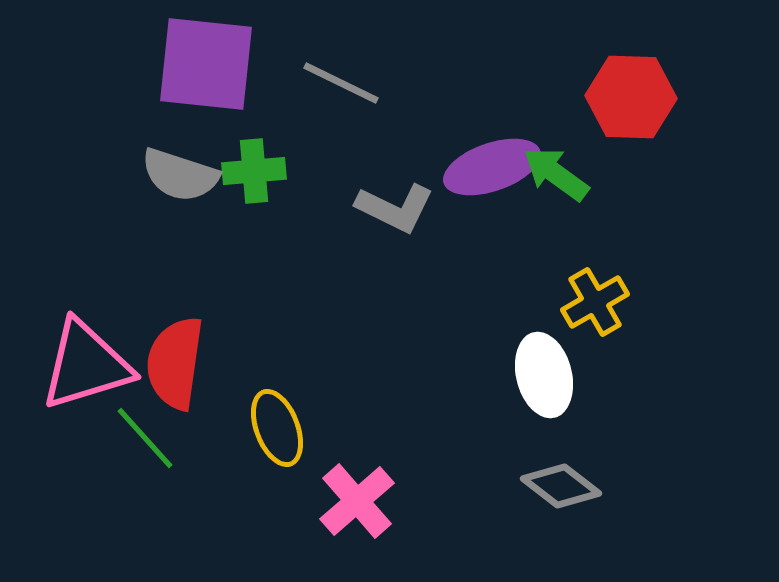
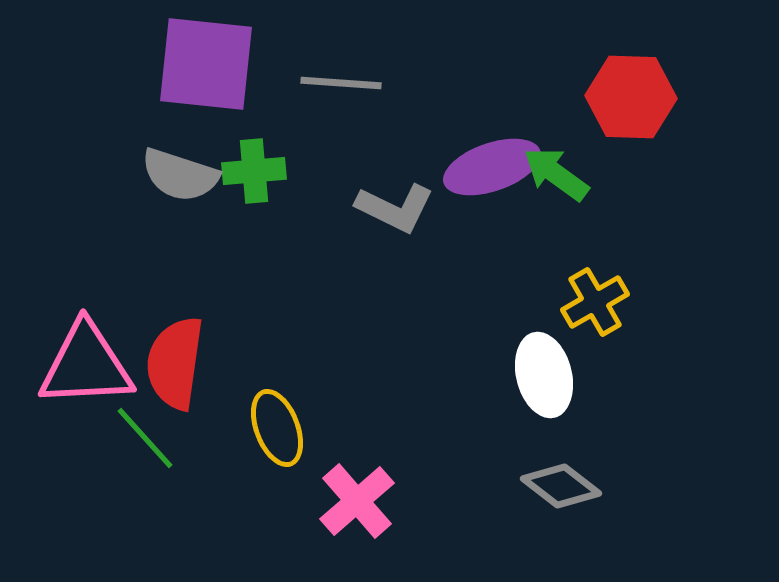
gray line: rotated 22 degrees counterclockwise
pink triangle: rotated 14 degrees clockwise
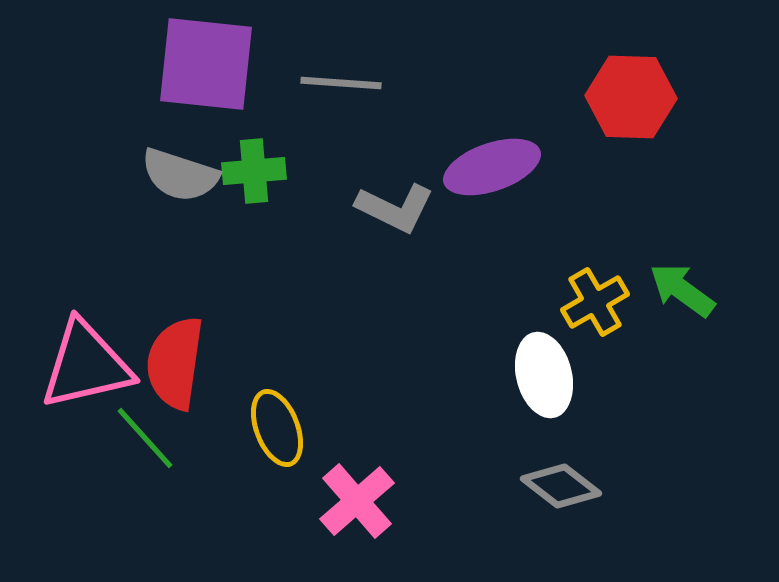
green arrow: moved 126 px right, 116 px down
pink triangle: rotated 10 degrees counterclockwise
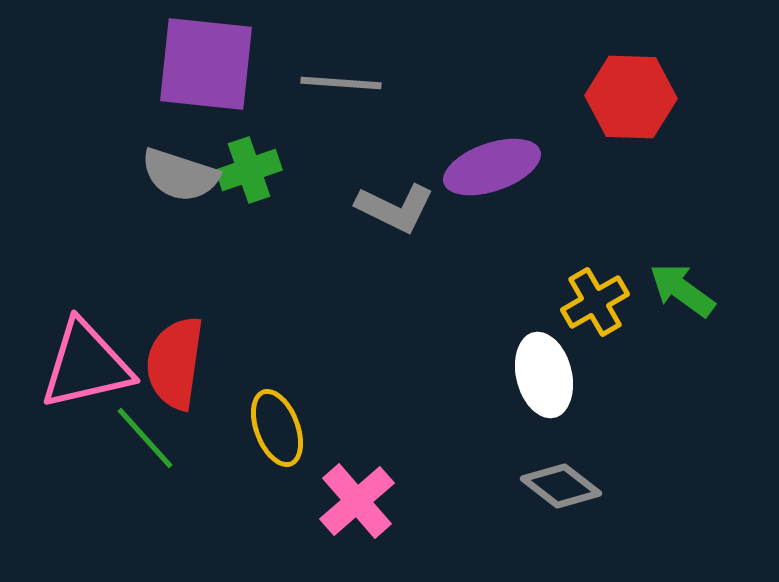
green cross: moved 5 px left, 1 px up; rotated 14 degrees counterclockwise
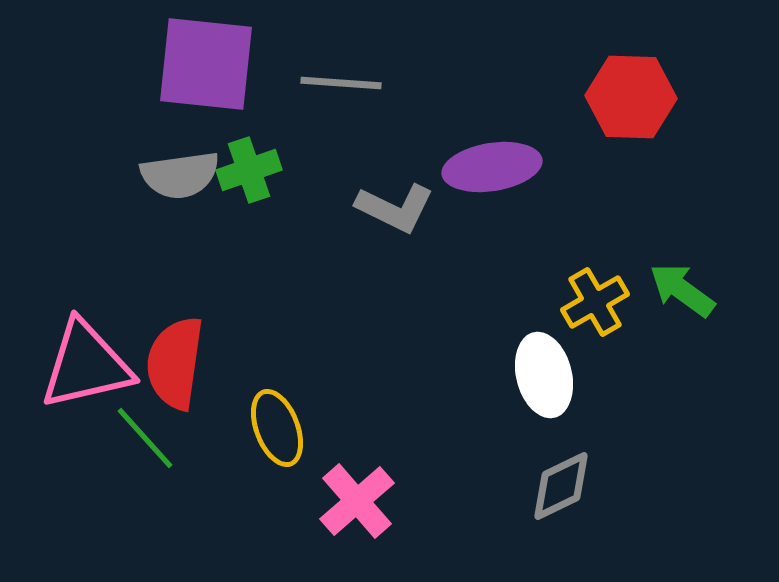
purple ellipse: rotated 10 degrees clockwise
gray semicircle: rotated 26 degrees counterclockwise
gray diamond: rotated 64 degrees counterclockwise
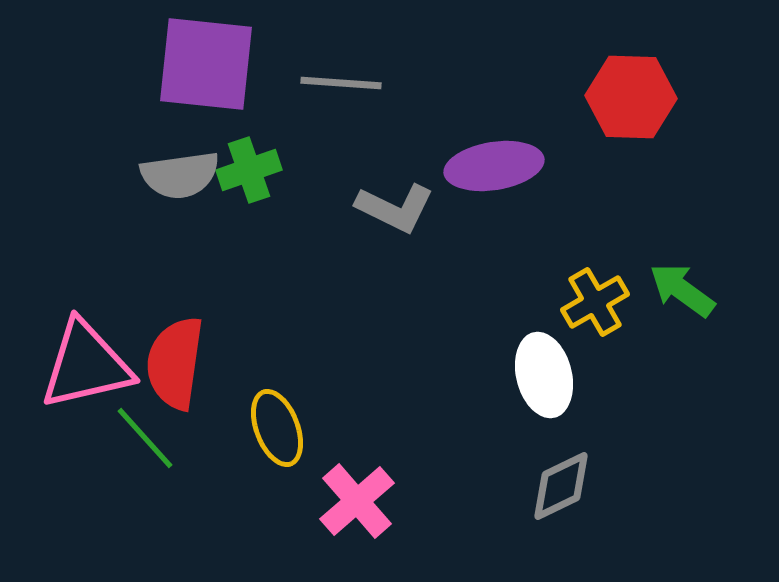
purple ellipse: moved 2 px right, 1 px up
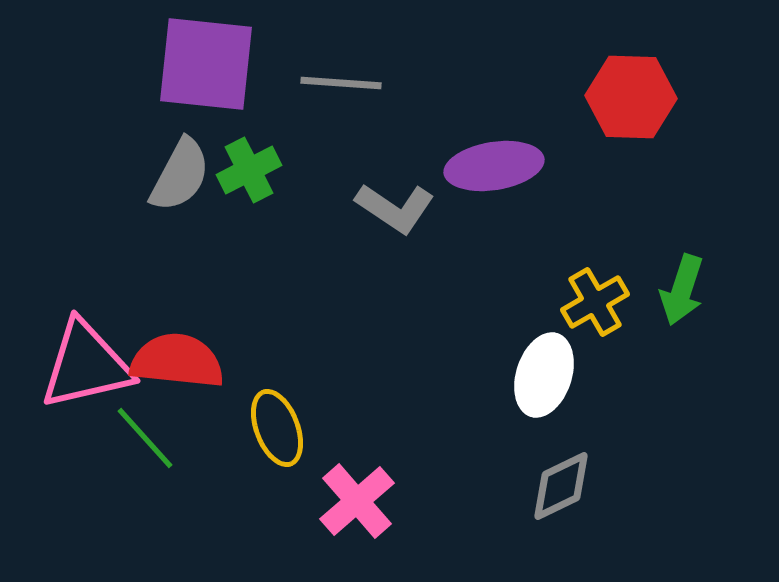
green cross: rotated 8 degrees counterclockwise
gray semicircle: rotated 54 degrees counterclockwise
gray L-shape: rotated 8 degrees clockwise
green arrow: rotated 108 degrees counterclockwise
red semicircle: moved 2 px right, 2 px up; rotated 88 degrees clockwise
white ellipse: rotated 32 degrees clockwise
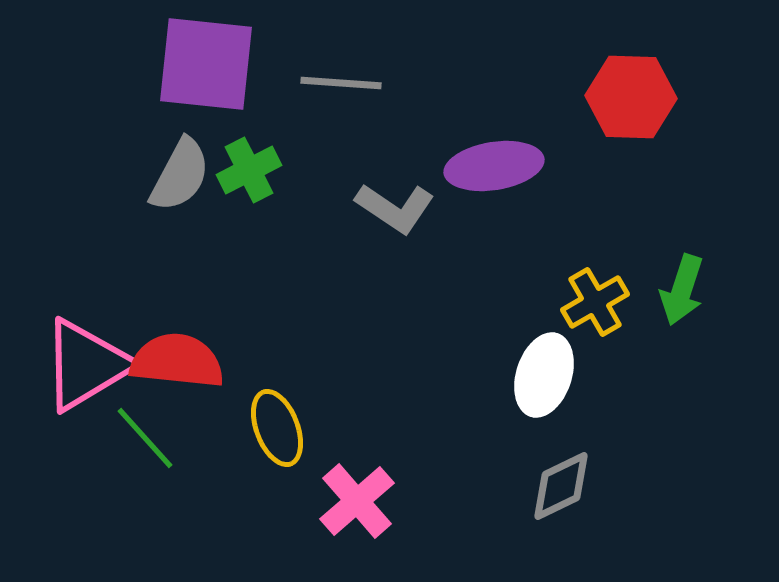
pink triangle: rotated 18 degrees counterclockwise
